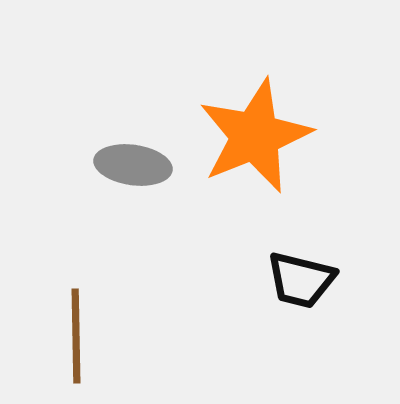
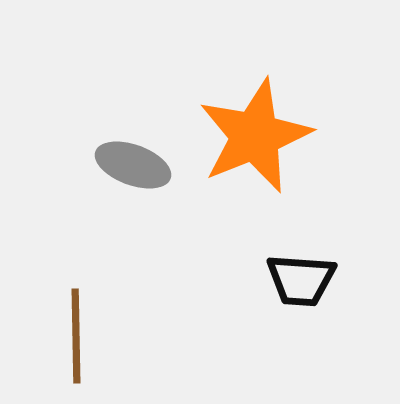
gray ellipse: rotated 12 degrees clockwise
black trapezoid: rotated 10 degrees counterclockwise
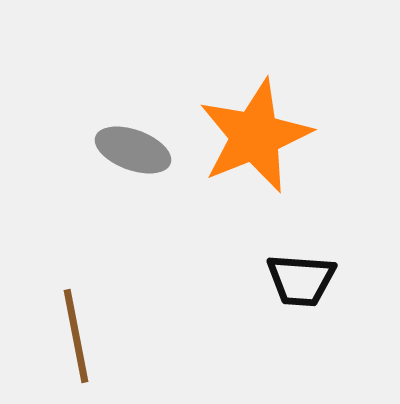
gray ellipse: moved 15 px up
brown line: rotated 10 degrees counterclockwise
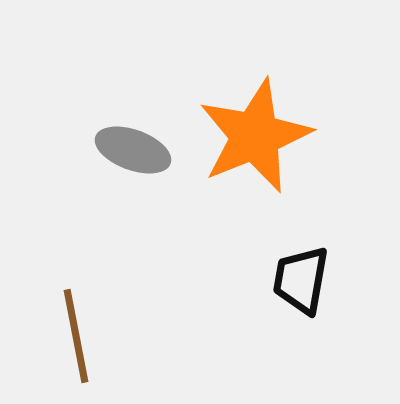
black trapezoid: rotated 96 degrees clockwise
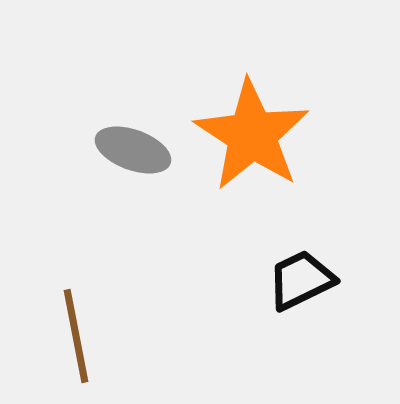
orange star: moved 3 px left, 1 px up; rotated 17 degrees counterclockwise
black trapezoid: rotated 54 degrees clockwise
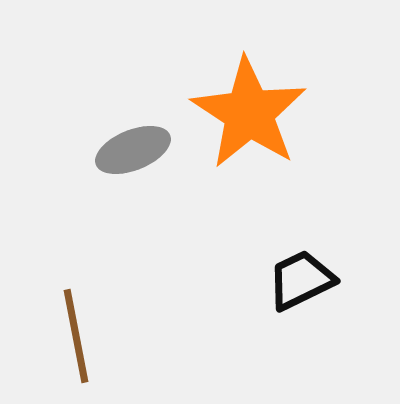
orange star: moved 3 px left, 22 px up
gray ellipse: rotated 42 degrees counterclockwise
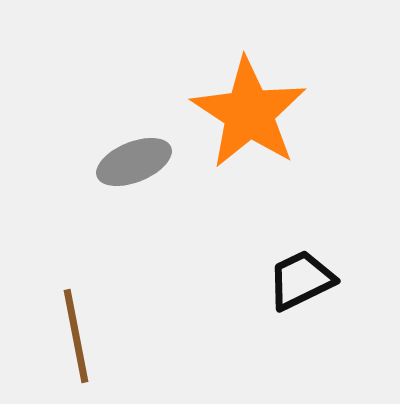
gray ellipse: moved 1 px right, 12 px down
